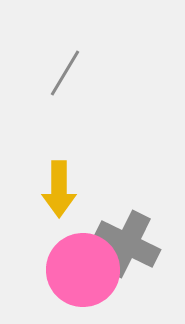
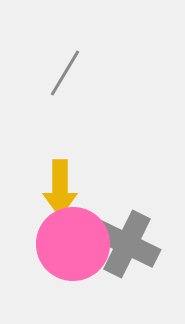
yellow arrow: moved 1 px right, 1 px up
pink circle: moved 10 px left, 26 px up
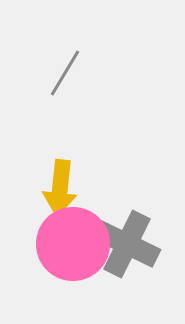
yellow arrow: rotated 6 degrees clockwise
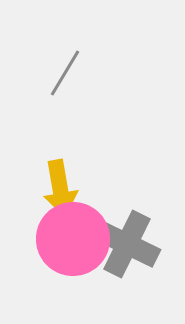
yellow arrow: rotated 16 degrees counterclockwise
pink circle: moved 5 px up
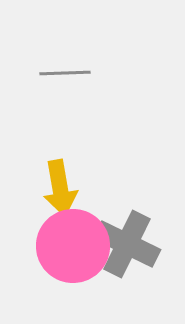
gray line: rotated 57 degrees clockwise
pink circle: moved 7 px down
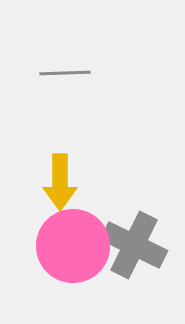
yellow arrow: moved 6 px up; rotated 10 degrees clockwise
gray cross: moved 7 px right, 1 px down
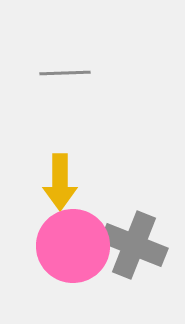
gray cross: rotated 4 degrees counterclockwise
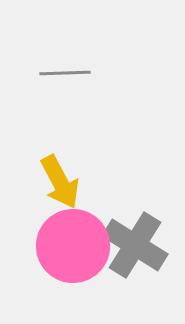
yellow arrow: rotated 28 degrees counterclockwise
gray cross: moved 1 px right; rotated 10 degrees clockwise
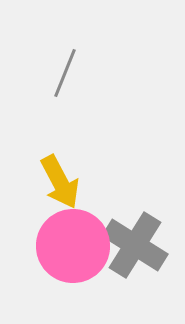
gray line: rotated 66 degrees counterclockwise
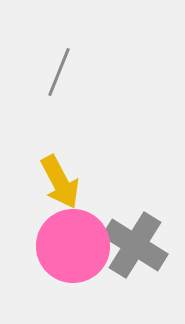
gray line: moved 6 px left, 1 px up
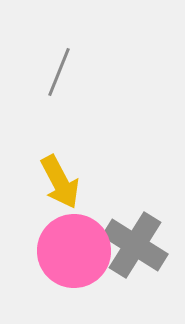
pink circle: moved 1 px right, 5 px down
